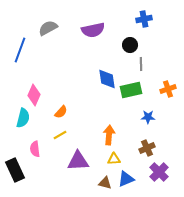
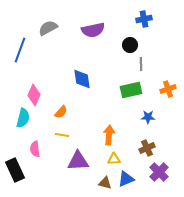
blue diamond: moved 25 px left
yellow line: moved 2 px right; rotated 40 degrees clockwise
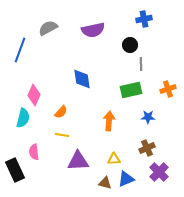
orange arrow: moved 14 px up
pink semicircle: moved 1 px left, 3 px down
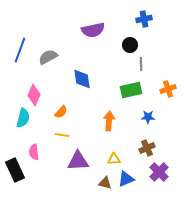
gray semicircle: moved 29 px down
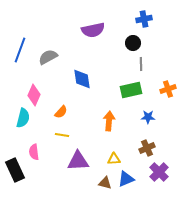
black circle: moved 3 px right, 2 px up
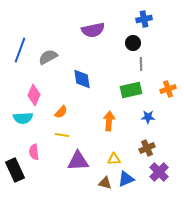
cyan semicircle: rotated 72 degrees clockwise
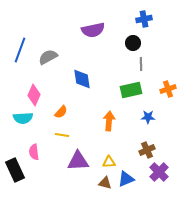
brown cross: moved 2 px down
yellow triangle: moved 5 px left, 3 px down
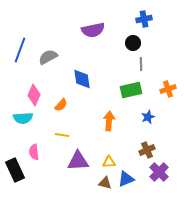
orange semicircle: moved 7 px up
blue star: rotated 24 degrees counterclockwise
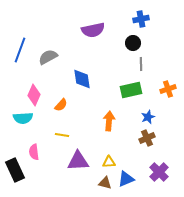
blue cross: moved 3 px left
brown cross: moved 12 px up
